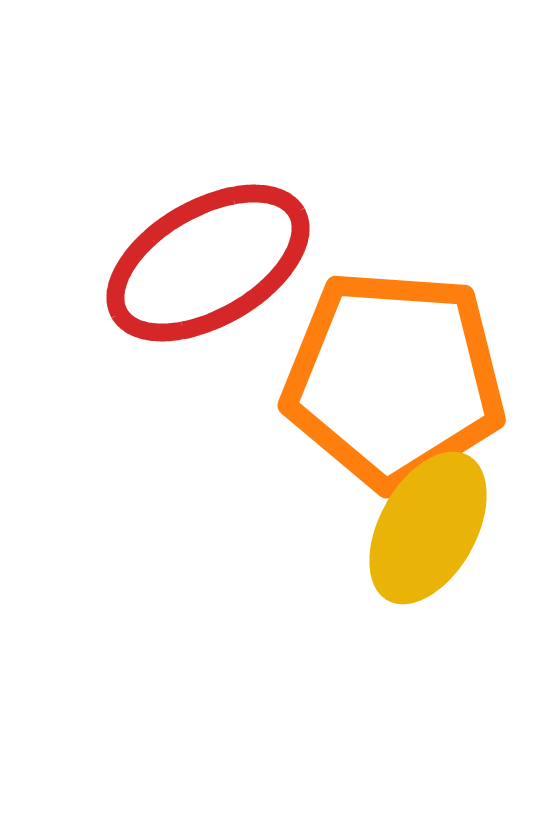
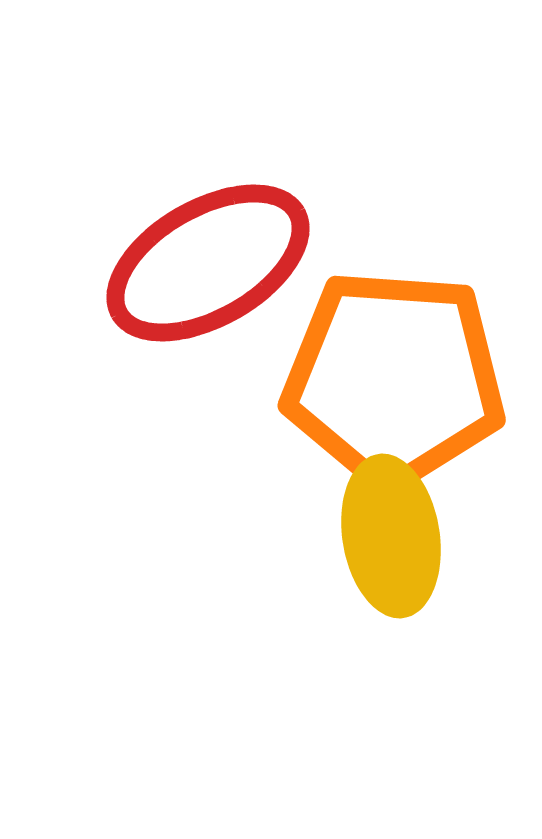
yellow ellipse: moved 37 px left, 8 px down; rotated 38 degrees counterclockwise
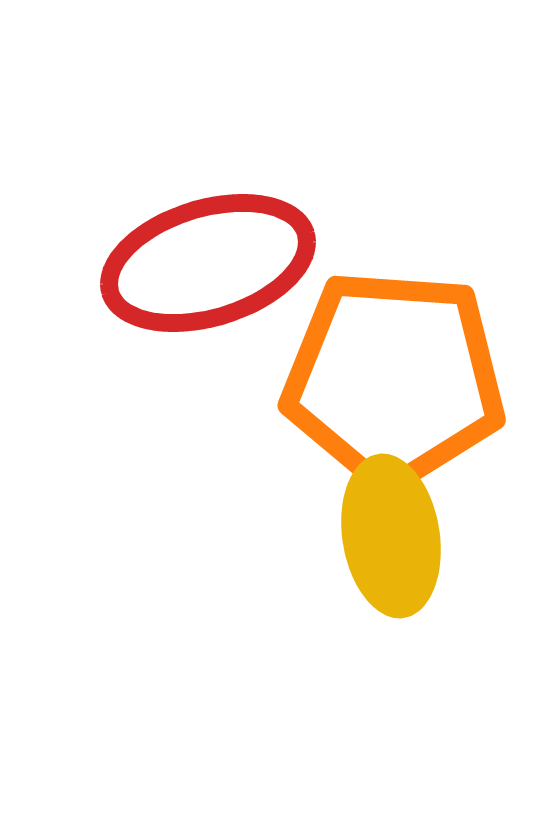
red ellipse: rotated 13 degrees clockwise
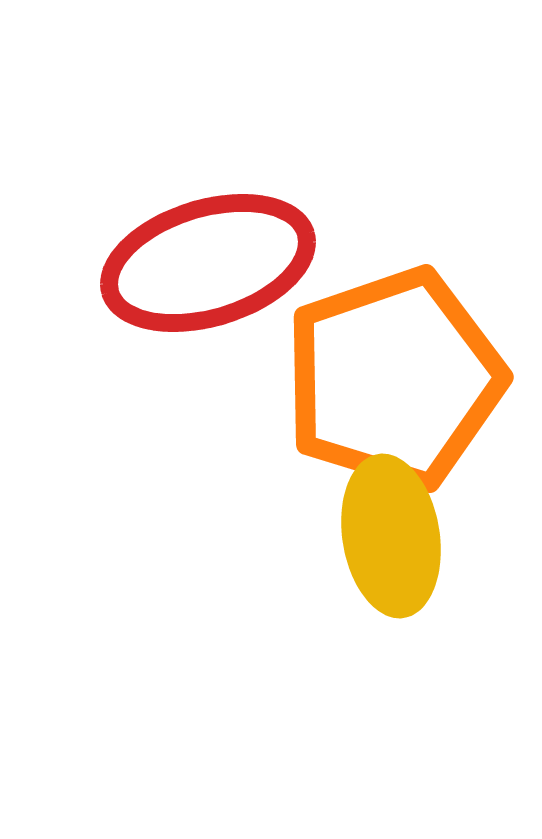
orange pentagon: rotated 23 degrees counterclockwise
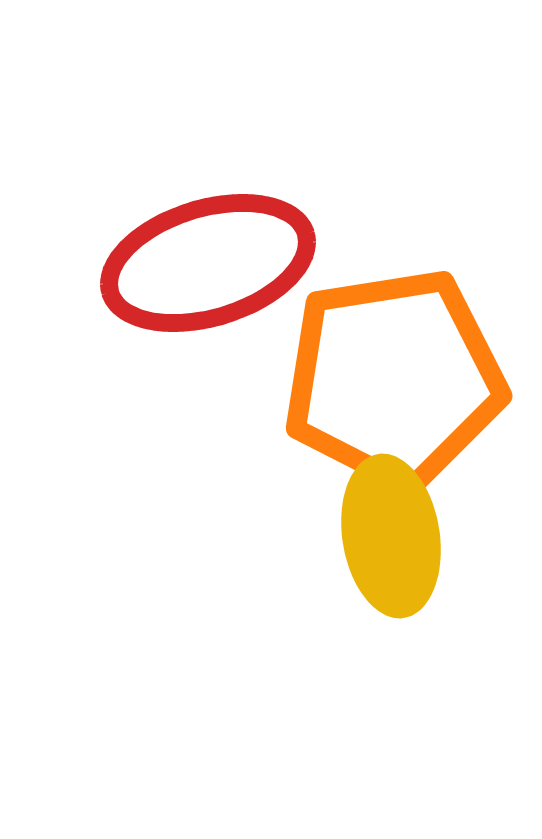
orange pentagon: rotated 10 degrees clockwise
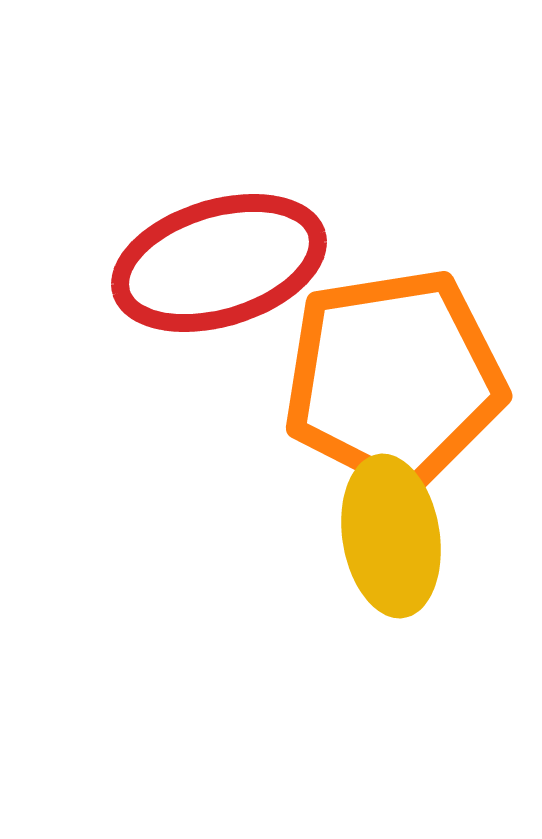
red ellipse: moved 11 px right
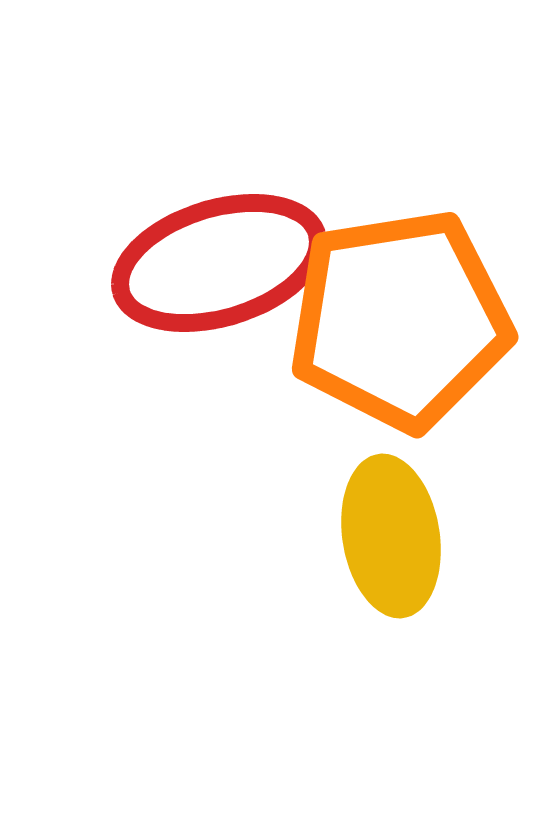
orange pentagon: moved 6 px right, 59 px up
